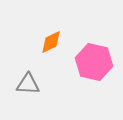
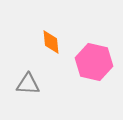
orange diamond: rotated 70 degrees counterclockwise
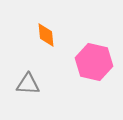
orange diamond: moved 5 px left, 7 px up
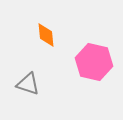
gray triangle: rotated 15 degrees clockwise
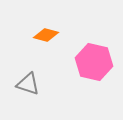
orange diamond: rotated 70 degrees counterclockwise
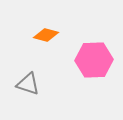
pink hexagon: moved 2 px up; rotated 15 degrees counterclockwise
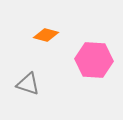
pink hexagon: rotated 6 degrees clockwise
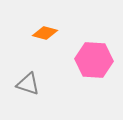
orange diamond: moved 1 px left, 2 px up
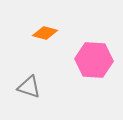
gray triangle: moved 1 px right, 3 px down
